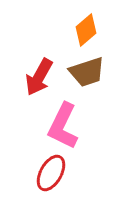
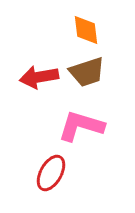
orange diamond: rotated 56 degrees counterclockwise
red arrow: rotated 51 degrees clockwise
pink L-shape: moved 18 px right; rotated 81 degrees clockwise
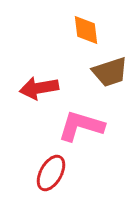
brown trapezoid: moved 23 px right
red arrow: moved 11 px down
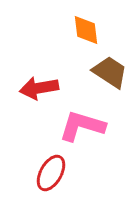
brown trapezoid: rotated 129 degrees counterclockwise
pink L-shape: moved 1 px right
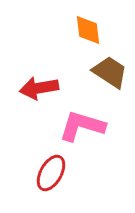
orange diamond: moved 2 px right
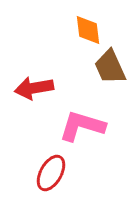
brown trapezoid: moved 5 px up; rotated 147 degrees counterclockwise
red arrow: moved 5 px left
